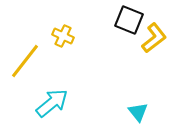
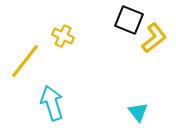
cyan arrow: rotated 68 degrees counterclockwise
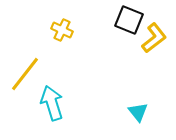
yellow cross: moved 1 px left, 6 px up
yellow line: moved 13 px down
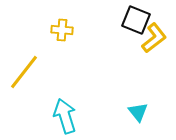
black square: moved 7 px right
yellow cross: rotated 20 degrees counterclockwise
yellow line: moved 1 px left, 2 px up
cyan arrow: moved 13 px right, 13 px down
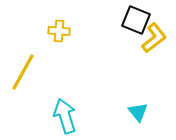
yellow cross: moved 3 px left, 1 px down
yellow line: moved 1 px left; rotated 9 degrees counterclockwise
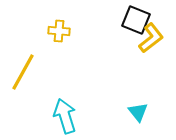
yellow L-shape: moved 3 px left
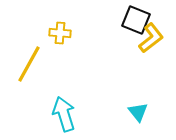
yellow cross: moved 1 px right, 2 px down
yellow line: moved 6 px right, 8 px up
cyan arrow: moved 1 px left, 2 px up
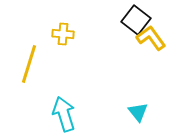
black square: rotated 16 degrees clockwise
yellow cross: moved 3 px right, 1 px down
yellow L-shape: rotated 88 degrees counterclockwise
yellow line: rotated 12 degrees counterclockwise
